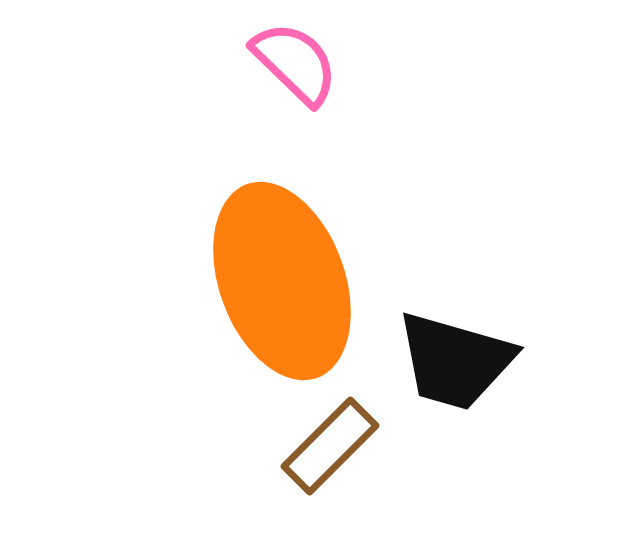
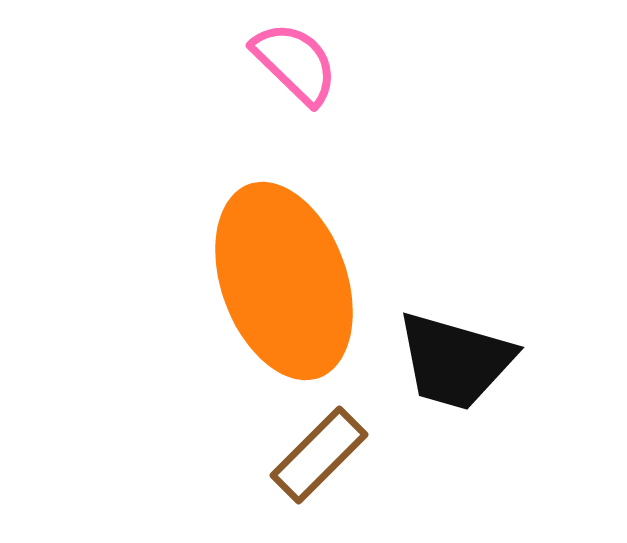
orange ellipse: moved 2 px right
brown rectangle: moved 11 px left, 9 px down
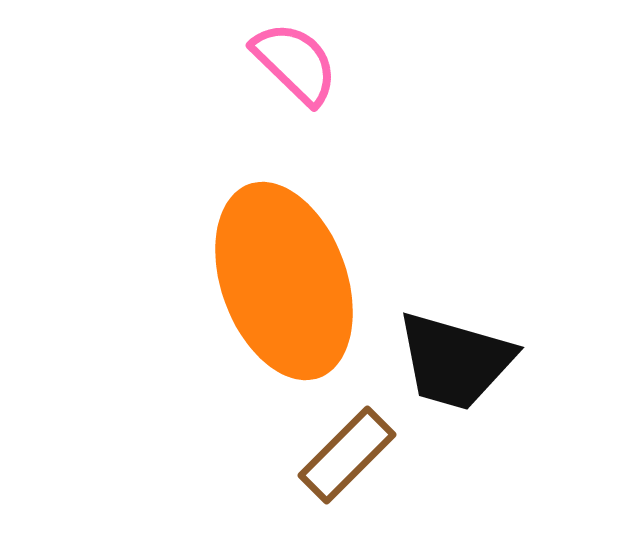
brown rectangle: moved 28 px right
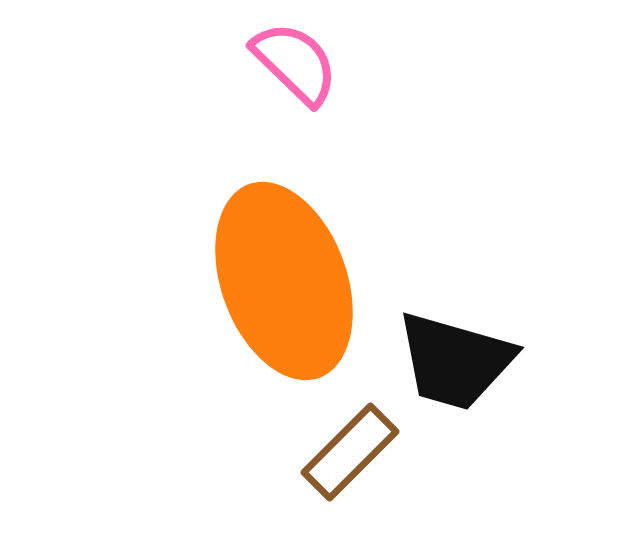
brown rectangle: moved 3 px right, 3 px up
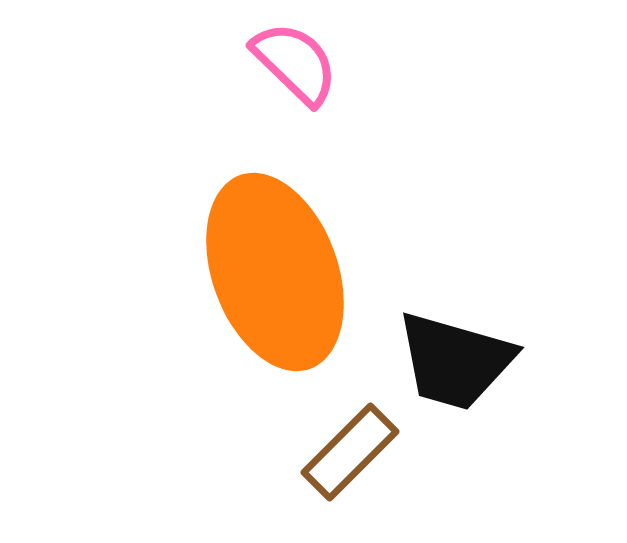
orange ellipse: moved 9 px left, 9 px up
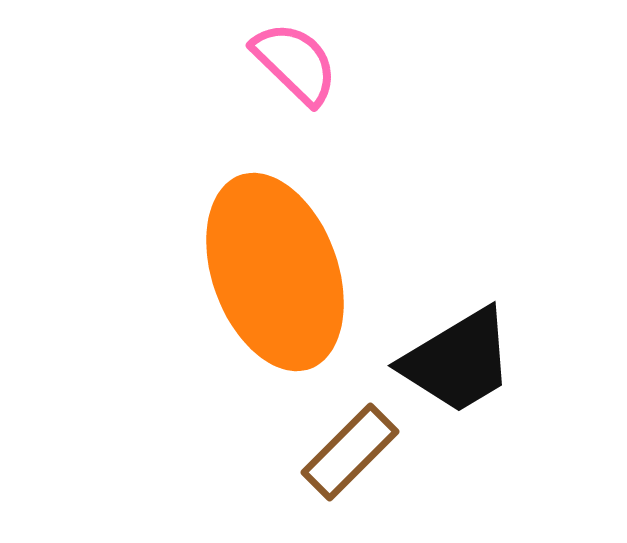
black trapezoid: moved 3 px right; rotated 47 degrees counterclockwise
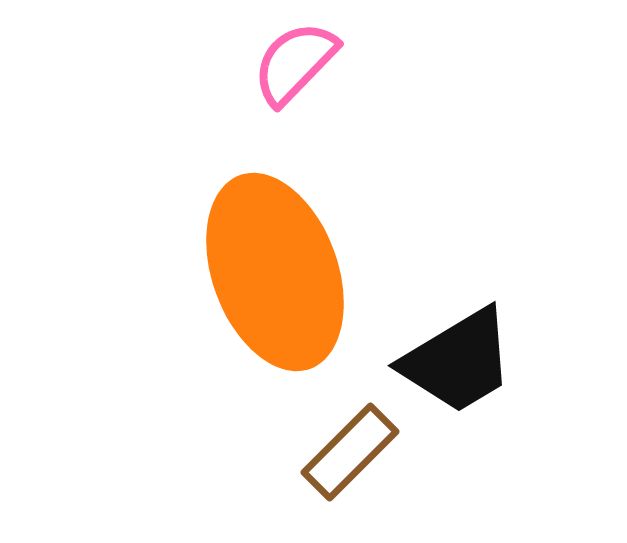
pink semicircle: rotated 90 degrees counterclockwise
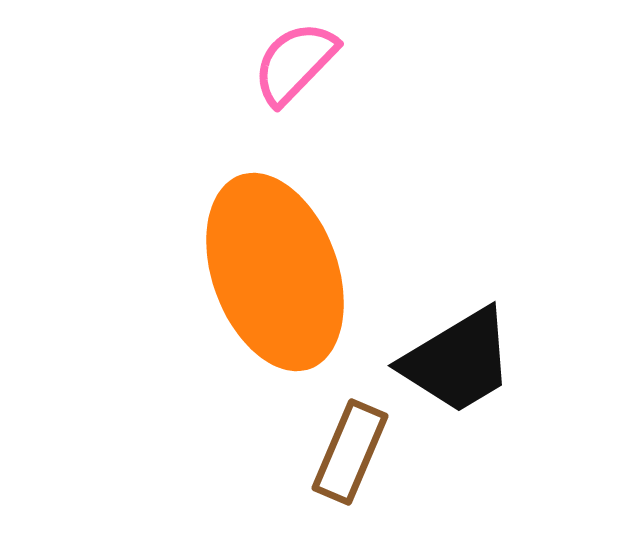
brown rectangle: rotated 22 degrees counterclockwise
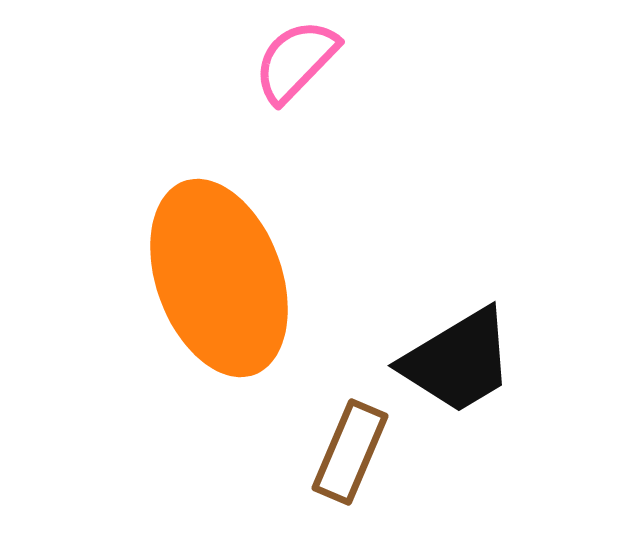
pink semicircle: moved 1 px right, 2 px up
orange ellipse: moved 56 px left, 6 px down
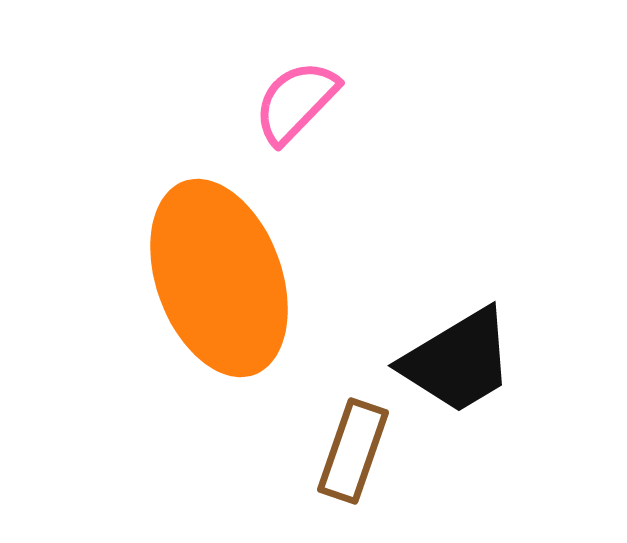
pink semicircle: moved 41 px down
brown rectangle: moved 3 px right, 1 px up; rotated 4 degrees counterclockwise
